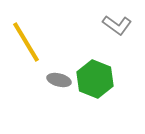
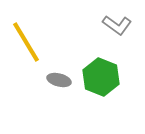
green hexagon: moved 6 px right, 2 px up
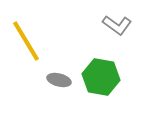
yellow line: moved 1 px up
green hexagon: rotated 12 degrees counterclockwise
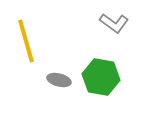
gray L-shape: moved 3 px left, 2 px up
yellow line: rotated 15 degrees clockwise
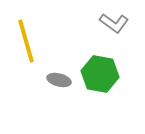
green hexagon: moved 1 px left, 3 px up
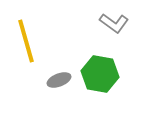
gray ellipse: rotated 35 degrees counterclockwise
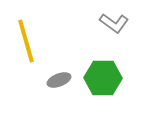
green hexagon: moved 3 px right, 4 px down; rotated 9 degrees counterclockwise
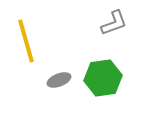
gray L-shape: rotated 56 degrees counterclockwise
green hexagon: rotated 9 degrees counterclockwise
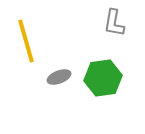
gray L-shape: rotated 120 degrees clockwise
gray ellipse: moved 3 px up
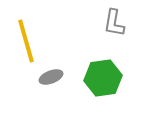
gray ellipse: moved 8 px left
